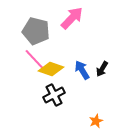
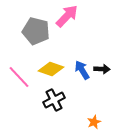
pink arrow: moved 5 px left, 2 px up
pink line: moved 16 px left, 17 px down
black arrow: rotated 119 degrees counterclockwise
black cross: moved 5 px down
orange star: moved 2 px left, 1 px down
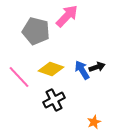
black arrow: moved 5 px left, 2 px up; rotated 21 degrees counterclockwise
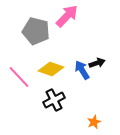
black arrow: moved 4 px up
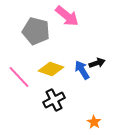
pink arrow: rotated 85 degrees clockwise
orange star: rotated 16 degrees counterclockwise
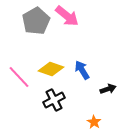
gray pentagon: moved 10 px up; rotated 28 degrees clockwise
black arrow: moved 11 px right, 26 px down
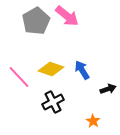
black cross: moved 1 px left, 2 px down
orange star: moved 1 px left, 1 px up
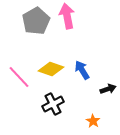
pink arrow: rotated 140 degrees counterclockwise
black cross: moved 2 px down
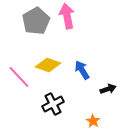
yellow diamond: moved 3 px left, 4 px up
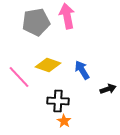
gray pentagon: moved 1 px down; rotated 20 degrees clockwise
black cross: moved 5 px right, 3 px up; rotated 30 degrees clockwise
orange star: moved 29 px left
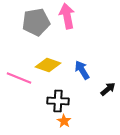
pink line: moved 1 px down; rotated 25 degrees counterclockwise
black arrow: rotated 21 degrees counterclockwise
